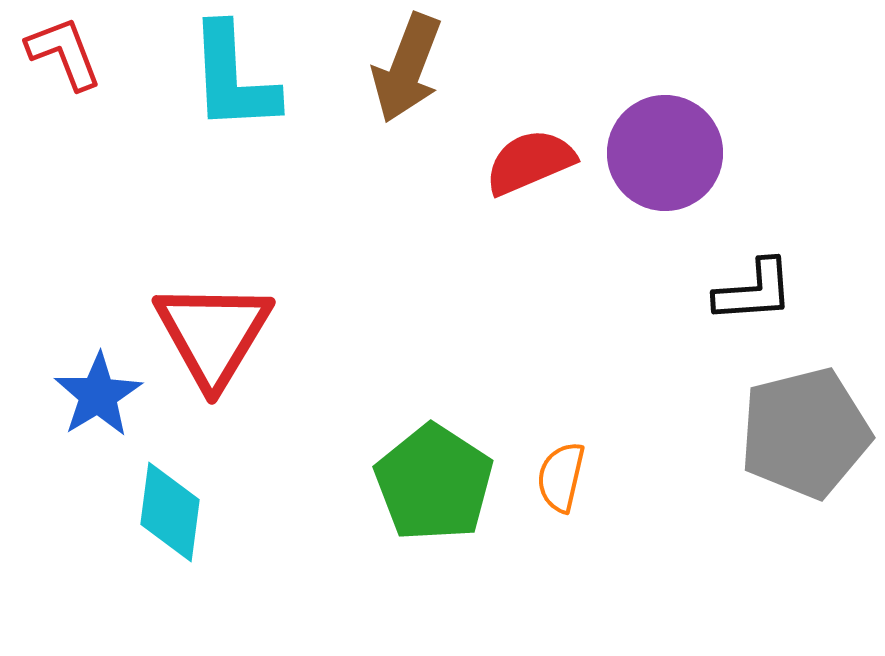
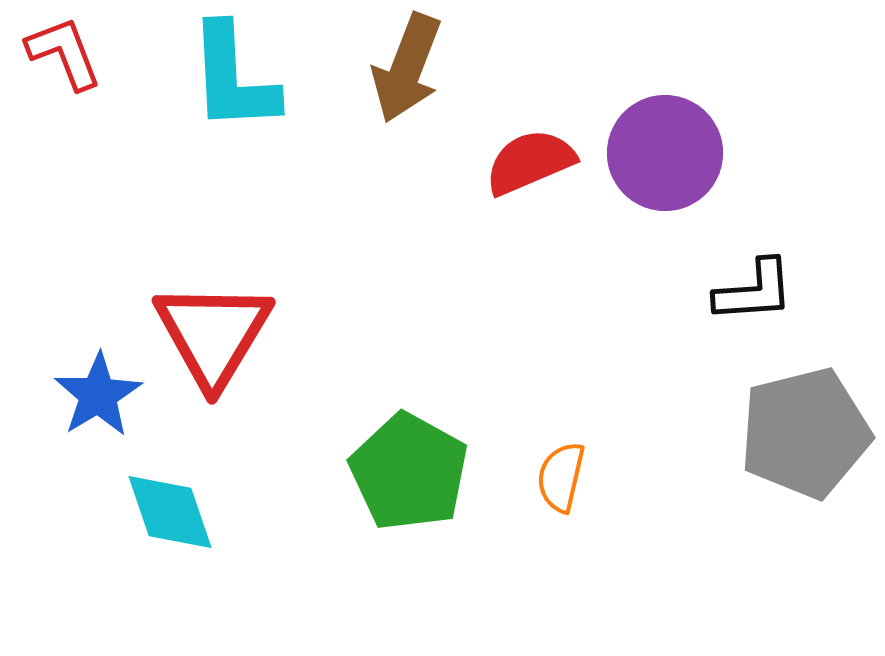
green pentagon: moved 25 px left, 11 px up; rotated 4 degrees counterclockwise
cyan diamond: rotated 26 degrees counterclockwise
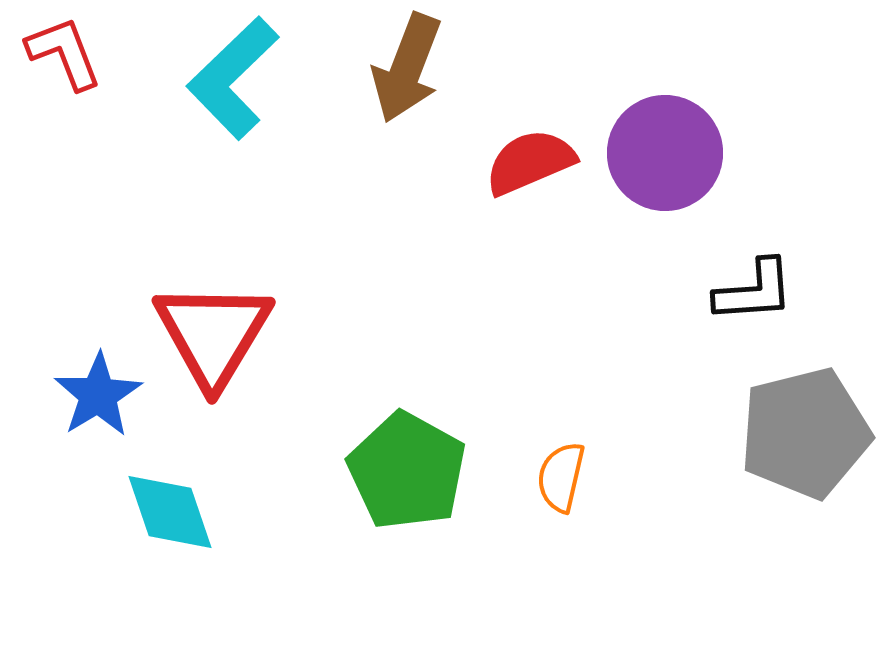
cyan L-shape: rotated 49 degrees clockwise
green pentagon: moved 2 px left, 1 px up
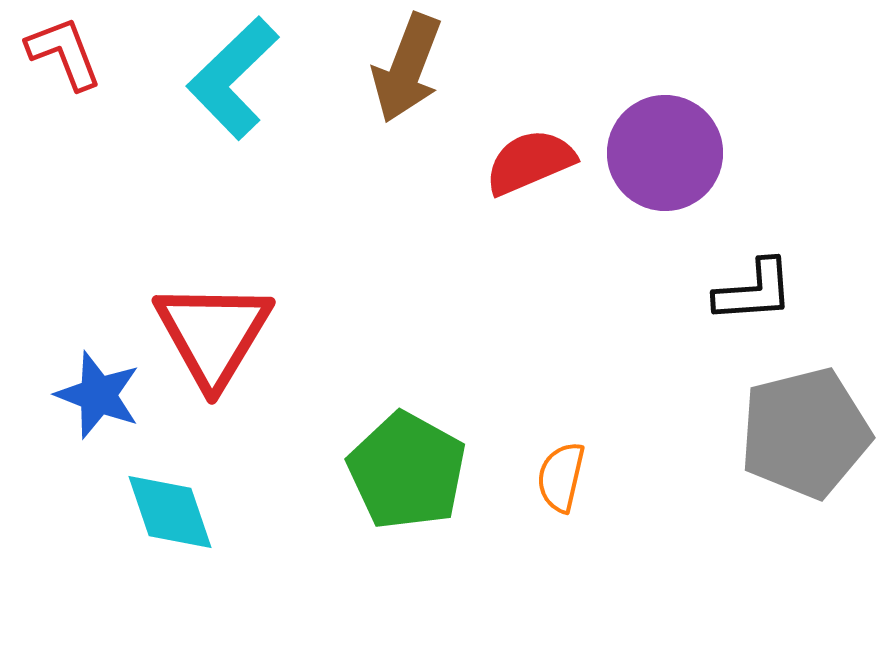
blue star: rotated 20 degrees counterclockwise
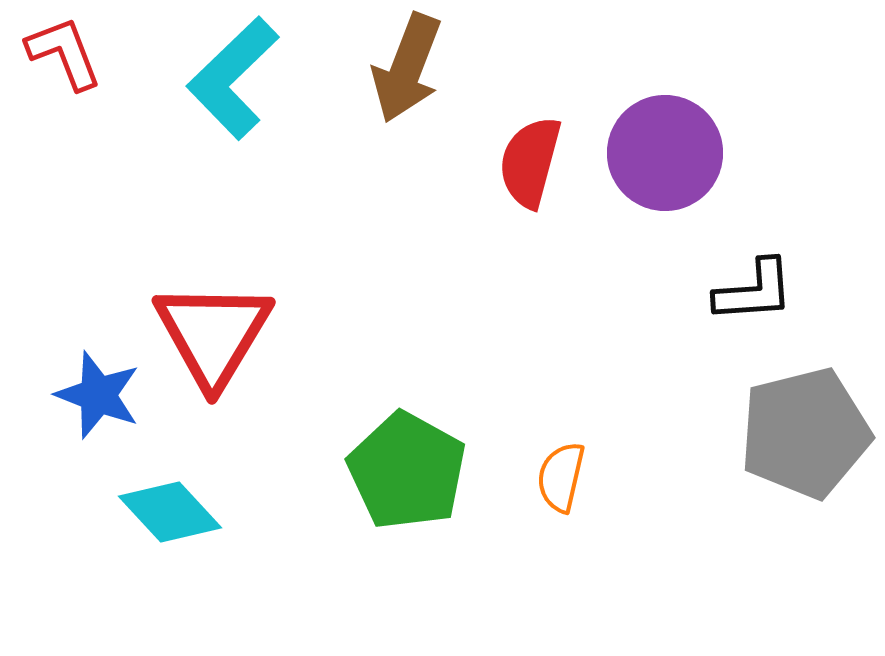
red semicircle: rotated 52 degrees counterclockwise
cyan diamond: rotated 24 degrees counterclockwise
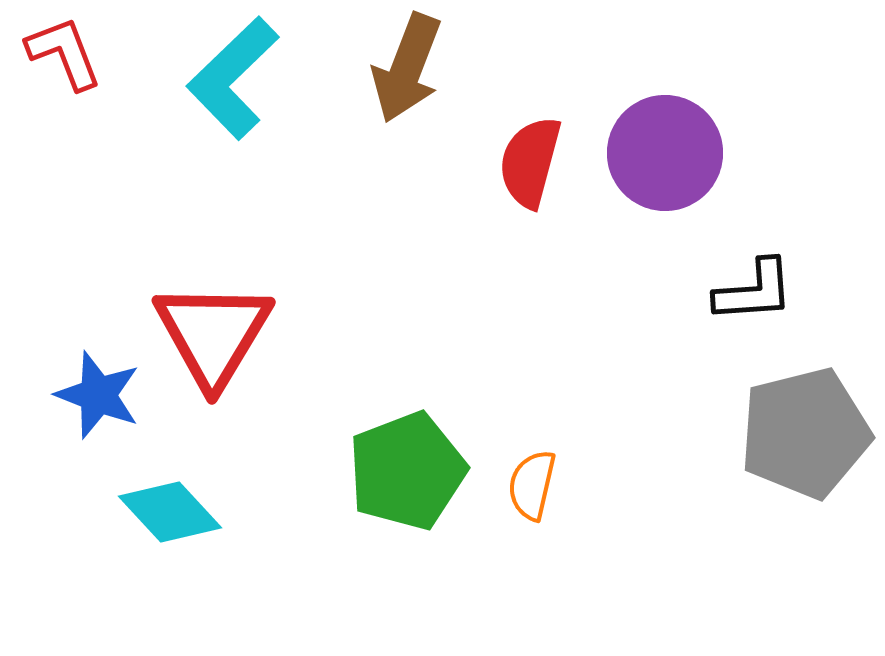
green pentagon: rotated 22 degrees clockwise
orange semicircle: moved 29 px left, 8 px down
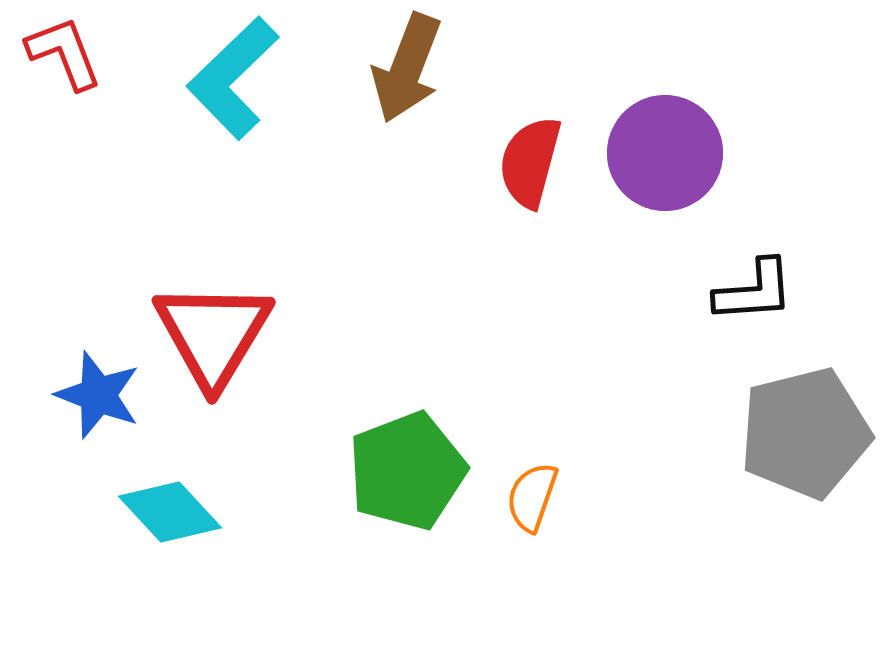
orange semicircle: moved 12 px down; rotated 6 degrees clockwise
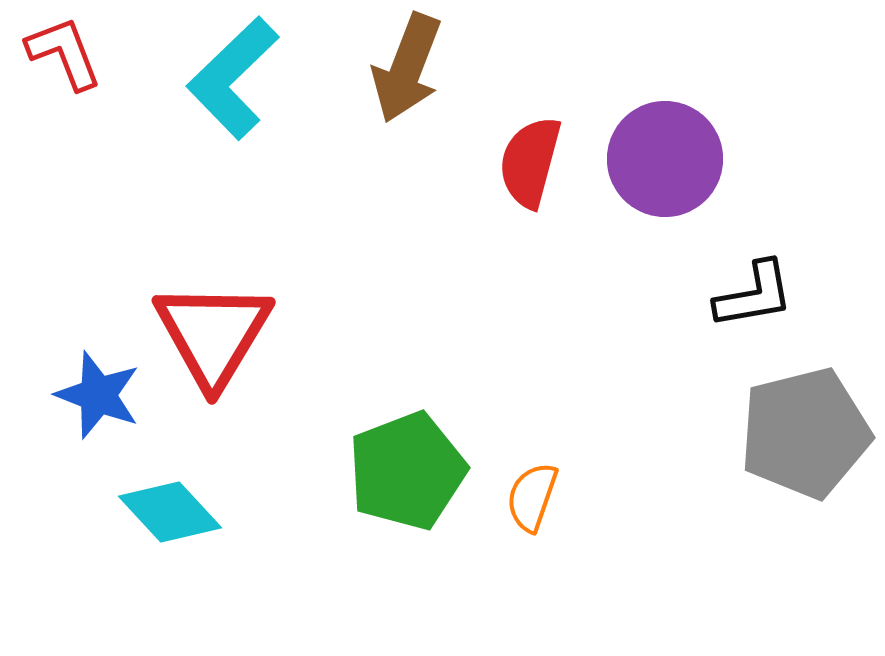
purple circle: moved 6 px down
black L-shape: moved 4 px down; rotated 6 degrees counterclockwise
